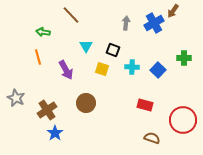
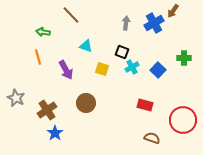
cyan triangle: rotated 40 degrees counterclockwise
black square: moved 9 px right, 2 px down
cyan cross: rotated 32 degrees counterclockwise
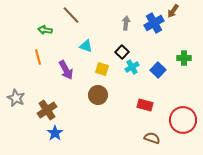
green arrow: moved 2 px right, 2 px up
black square: rotated 24 degrees clockwise
brown circle: moved 12 px right, 8 px up
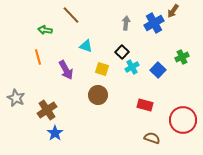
green cross: moved 2 px left, 1 px up; rotated 24 degrees counterclockwise
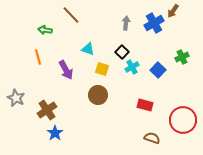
cyan triangle: moved 2 px right, 3 px down
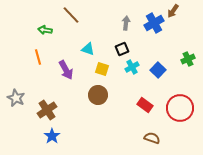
black square: moved 3 px up; rotated 24 degrees clockwise
green cross: moved 6 px right, 2 px down
red rectangle: rotated 21 degrees clockwise
red circle: moved 3 px left, 12 px up
blue star: moved 3 px left, 3 px down
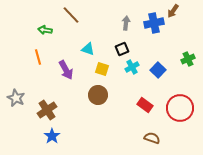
blue cross: rotated 18 degrees clockwise
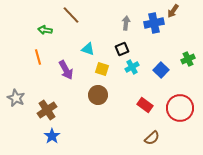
blue square: moved 3 px right
brown semicircle: rotated 119 degrees clockwise
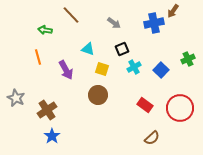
gray arrow: moved 12 px left; rotated 120 degrees clockwise
cyan cross: moved 2 px right
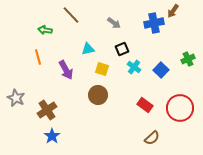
cyan triangle: rotated 32 degrees counterclockwise
cyan cross: rotated 24 degrees counterclockwise
